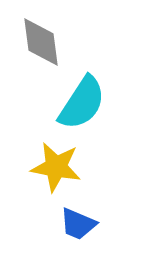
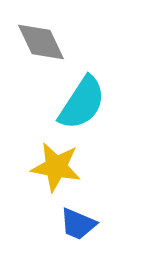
gray diamond: rotated 18 degrees counterclockwise
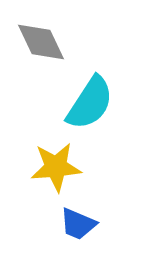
cyan semicircle: moved 8 px right
yellow star: rotated 15 degrees counterclockwise
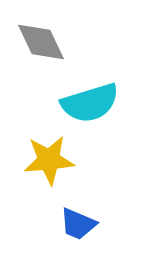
cyan semicircle: rotated 40 degrees clockwise
yellow star: moved 7 px left, 7 px up
